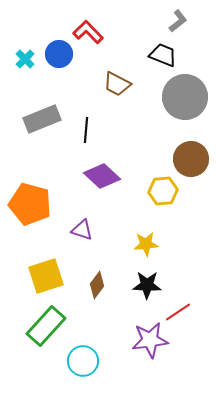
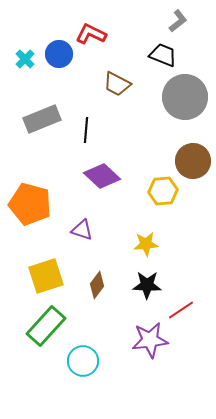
red L-shape: moved 3 px right, 2 px down; rotated 20 degrees counterclockwise
brown circle: moved 2 px right, 2 px down
red line: moved 3 px right, 2 px up
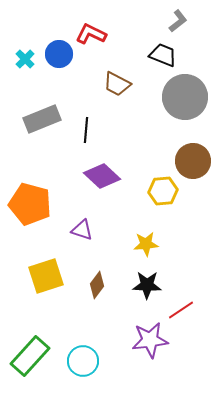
green rectangle: moved 16 px left, 30 px down
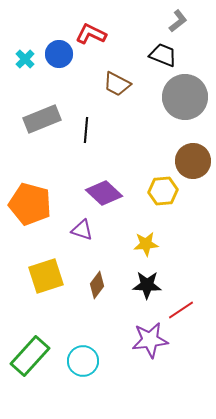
purple diamond: moved 2 px right, 17 px down
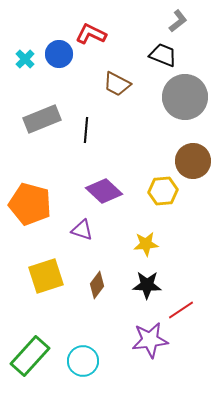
purple diamond: moved 2 px up
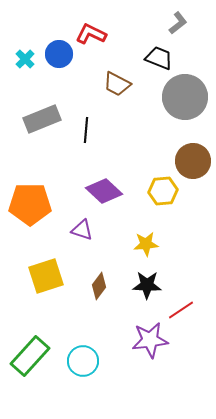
gray L-shape: moved 2 px down
black trapezoid: moved 4 px left, 3 px down
orange pentagon: rotated 15 degrees counterclockwise
brown diamond: moved 2 px right, 1 px down
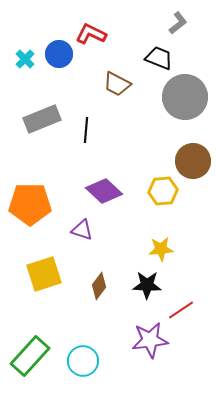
yellow star: moved 15 px right, 5 px down
yellow square: moved 2 px left, 2 px up
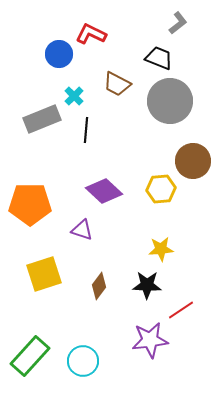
cyan cross: moved 49 px right, 37 px down
gray circle: moved 15 px left, 4 px down
yellow hexagon: moved 2 px left, 2 px up
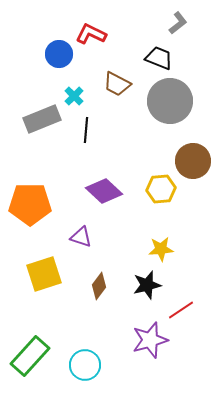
purple triangle: moved 1 px left, 7 px down
black star: rotated 16 degrees counterclockwise
purple star: rotated 9 degrees counterclockwise
cyan circle: moved 2 px right, 4 px down
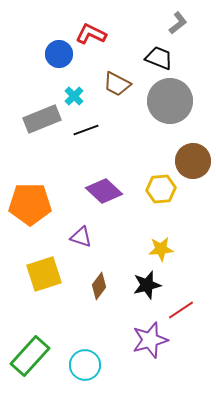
black line: rotated 65 degrees clockwise
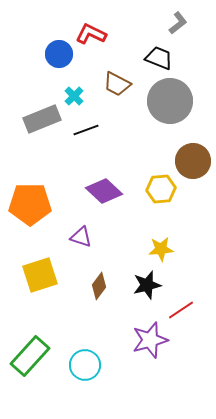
yellow square: moved 4 px left, 1 px down
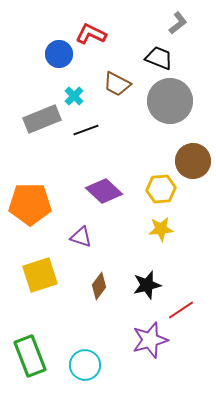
yellow star: moved 20 px up
green rectangle: rotated 63 degrees counterclockwise
